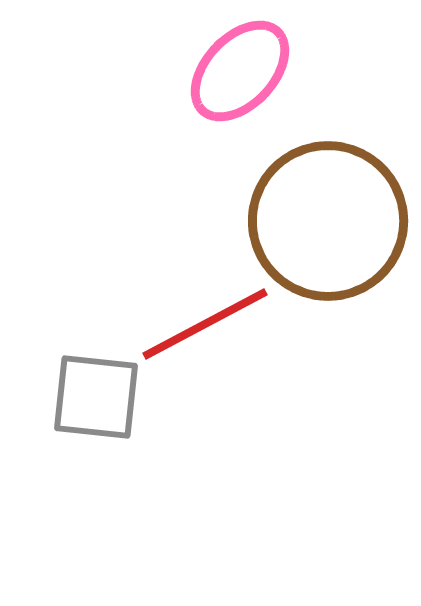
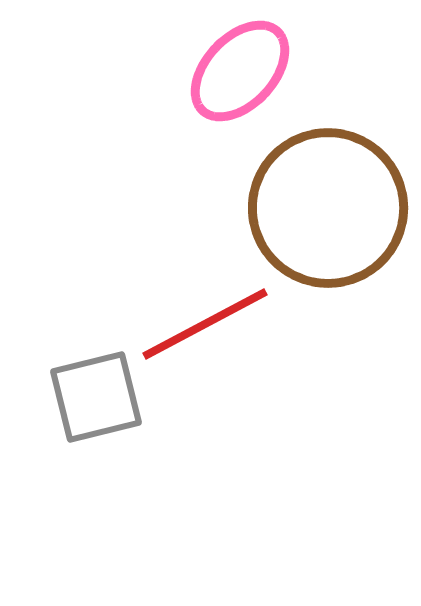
brown circle: moved 13 px up
gray square: rotated 20 degrees counterclockwise
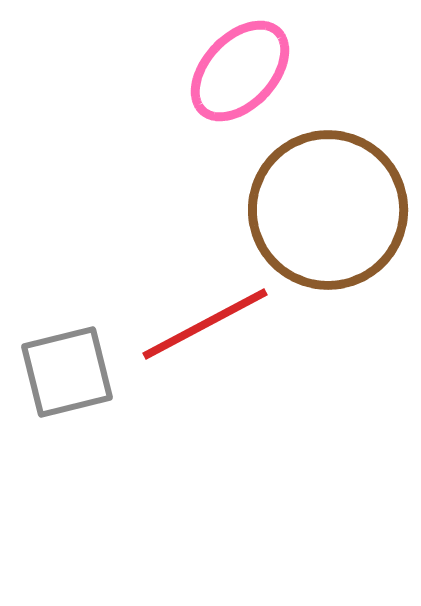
brown circle: moved 2 px down
gray square: moved 29 px left, 25 px up
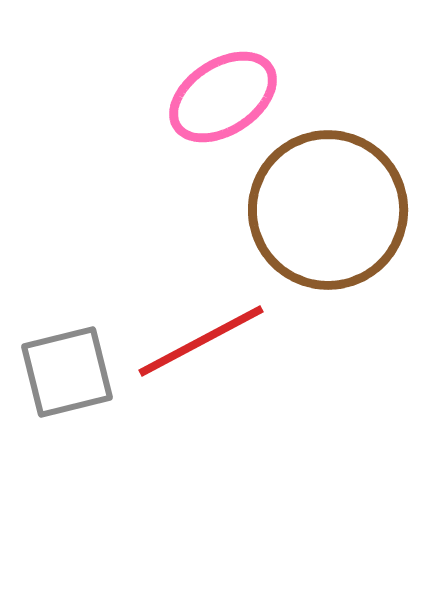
pink ellipse: moved 17 px left, 26 px down; rotated 14 degrees clockwise
red line: moved 4 px left, 17 px down
